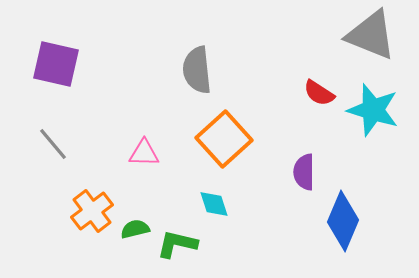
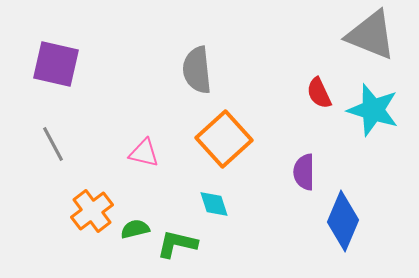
red semicircle: rotated 32 degrees clockwise
gray line: rotated 12 degrees clockwise
pink triangle: rotated 12 degrees clockwise
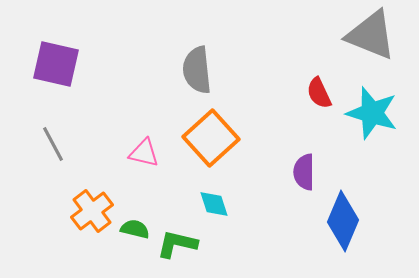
cyan star: moved 1 px left, 3 px down
orange square: moved 13 px left, 1 px up
green semicircle: rotated 28 degrees clockwise
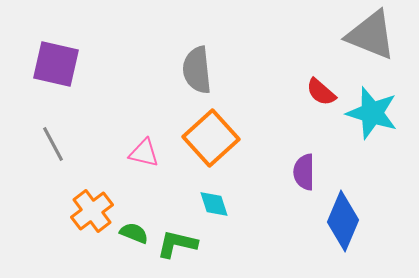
red semicircle: moved 2 px right, 1 px up; rotated 24 degrees counterclockwise
green semicircle: moved 1 px left, 4 px down; rotated 8 degrees clockwise
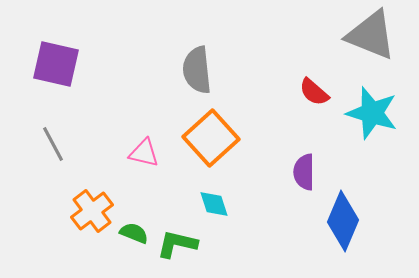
red semicircle: moved 7 px left
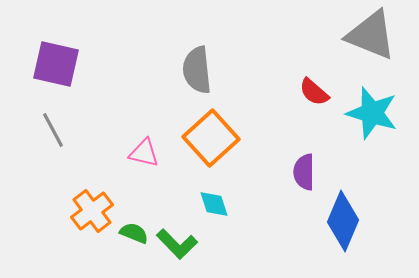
gray line: moved 14 px up
green L-shape: rotated 147 degrees counterclockwise
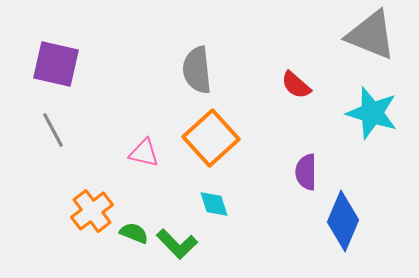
red semicircle: moved 18 px left, 7 px up
purple semicircle: moved 2 px right
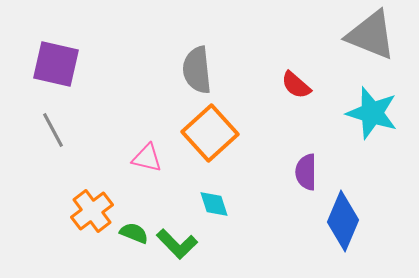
orange square: moved 1 px left, 5 px up
pink triangle: moved 3 px right, 5 px down
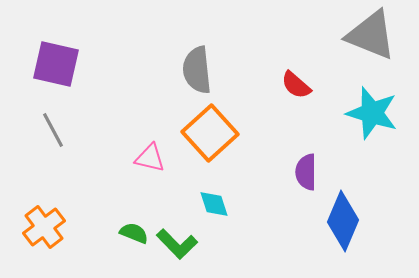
pink triangle: moved 3 px right
orange cross: moved 48 px left, 16 px down
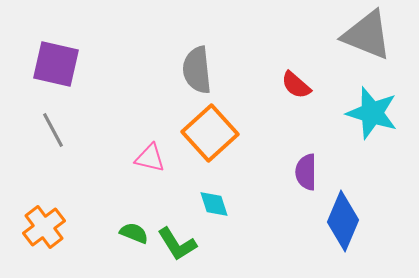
gray triangle: moved 4 px left
green L-shape: rotated 12 degrees clockwise
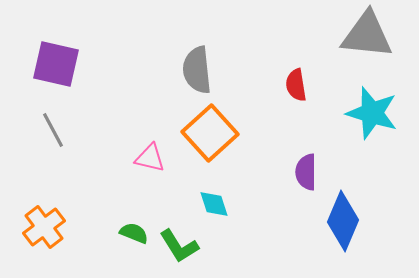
gray triangle: rotated 16 degrees counterclockwise
red semicircle: rotated 40 degrees clockwise
green L-shape: moved 2 px right, 2 px down
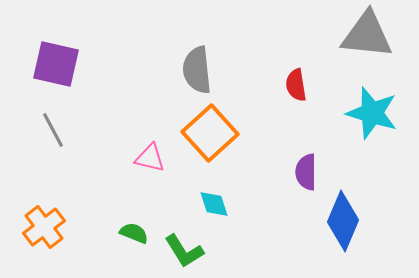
green L-shape: moved 5 px right, 5 px down
